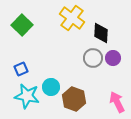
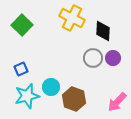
yellow cross: rotated 10 degrees counterclockwise
black diamond: moved 2 px right, 2 px up
cyan star: rotated 25 degrees counterclockwise
pink arrow: rotated 110 degrees counterclockwise
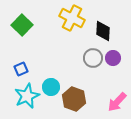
cyan star: rotated 10 degrees counterclockwise
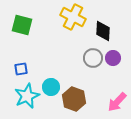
yellow cross: moved 1 px right, 1 px up
green square: rotated 30 degrees counterclockwise
blue square: rotated 16 degrees clockwise
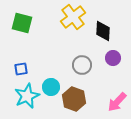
yellow cross: rotated 25 degrees clockwise
green square: moved 2 px up
gray circle: moved 11 px left, 7 px down
